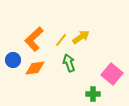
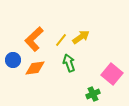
green cross: rotated 24 degrees counterclockwise
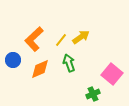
orange diamond: moved 5 px right, 1 px down; rotated 15 degrees counterclockwise
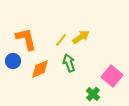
orange L-shape: moved 8 px left; rotated 120 degrees clockwise
blue circle: moved 1 px down
pink square: moved 2 px down
green cross: rotated 24 degrees counterclockwise
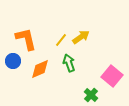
green cross: moved 2 px left, 1 px down
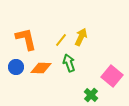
yellow arrow: rotated 30 degrees counterclockwise
blue circle: moved 3 px right, 6 px down
orange diamond: moved 1 px right, 1 px up; rotated 25 degrees clockwise
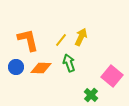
orange L-shape: moved 2 px right, 1 px down
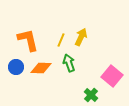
yellow line: rotated 16 degrees counterclockwise
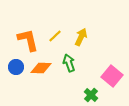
yellow line: moved 6 px left, 4 px up; rotated 24 degrees clockwise
